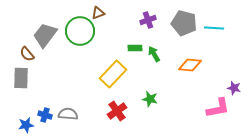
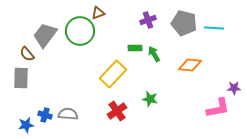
purple star: rotated 16 degrees counterclockwise
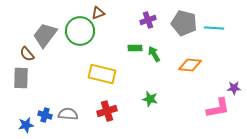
yellow rectangle: moved 11 px left; rotated 60 degrees clockwise
red cross: moved 10 px left; rotated 18 degrees clockwise
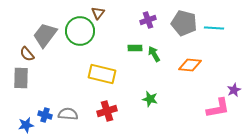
brown triangle: rotated 32 degrees counterclockwise
purple star: moved 2 px down; rotated 24 degrees counterclockwise
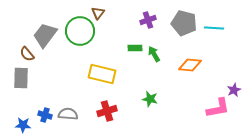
blue star: moved 3 px left; rotated 14 degrees clockwise
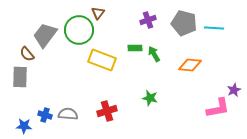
green circle: moved 1 px left, 1 px up
yellow rectangle: moved 14 px up; rotated 8 degrees clockwise
gray rectangle: moved 1 px left, 1 px up
green star: moved 1 px up
blue star: moved 1 px right, 1 px down
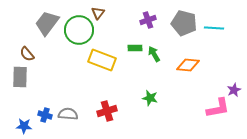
gray trapezoid: moved 2 px right, 12 px up
orange diamond: moved 2 px left
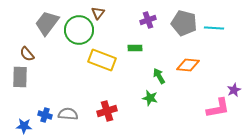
green arrow: moved 5 px right, 22 px down
